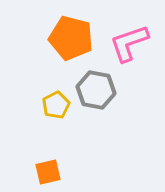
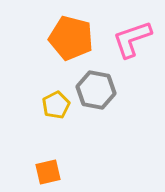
pink L-shape: moved 3 px right, 4 px up
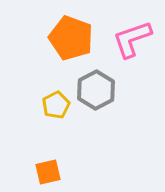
orange pentagon: rotated 6 degrees clockwise
gray hexagon: rotated 21 degrees clockwise
